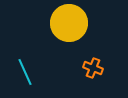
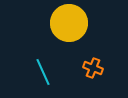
cyan line: moved 18 px right
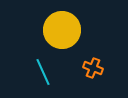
yellow circle: moved 7 px left, 7 px down
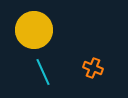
yellow circle: moved 28 px left
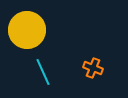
yellow circle: moved 7 px left
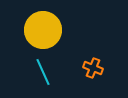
yellow circle: moved 16 px right
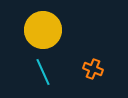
orange cross: moved 1 px down
